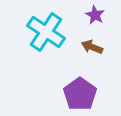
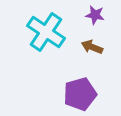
purple star: rotated 18 degrees counterclockwise
purple pentagon: rotated 20 degrees clockwise
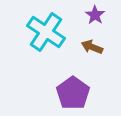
purple star: rotated 24 degrees clockwise
purple pentagon: moved 7 px left, 1 px up; rotated 20 degrees counterclockwise
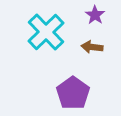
cyan cross: rotated 12 degrees clockwise
brown arrow: rotated 15 degrees counterclockwise
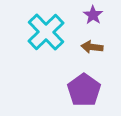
purple star: moved 2 px left
purple pentagon: moved 11 px right, 3 px up
